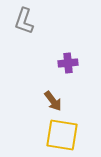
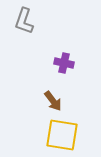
purple cross: moved 4 px left; rotated 18 degrees clockwise
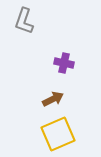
brown arrow: moved 2 px up; rotated 80 degrees counterclockwise
yellow square: moved 4 px left, 1 px up; rotated 32 degrees counterclockwise
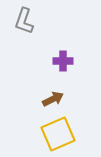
purple cross: moved 1 px left, 2 px up; rotated 12 degrees counterclockwise
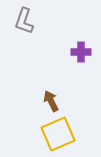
purple cross: moved 18 px right, 9 px up
brown arrow: moved 2 px left, 2 px down; rotated 90 degrees counterclockwise
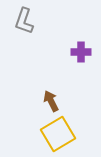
yellow square: rotated 8 degrees counterclockwise
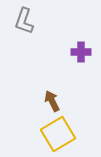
brown arrow: moved 1 px right
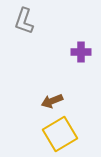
brown arrow: rotated 85 degrees counterclockwise
yellow square: moved 2 px right
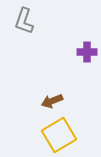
purple cross: moved 6 px right
yellow square: moved 1 px left, 1 px down
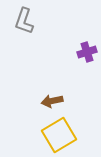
purple cross: rotated 18 degrees counterclockwise
brown arrow: rotated 10 degrees clockwise
